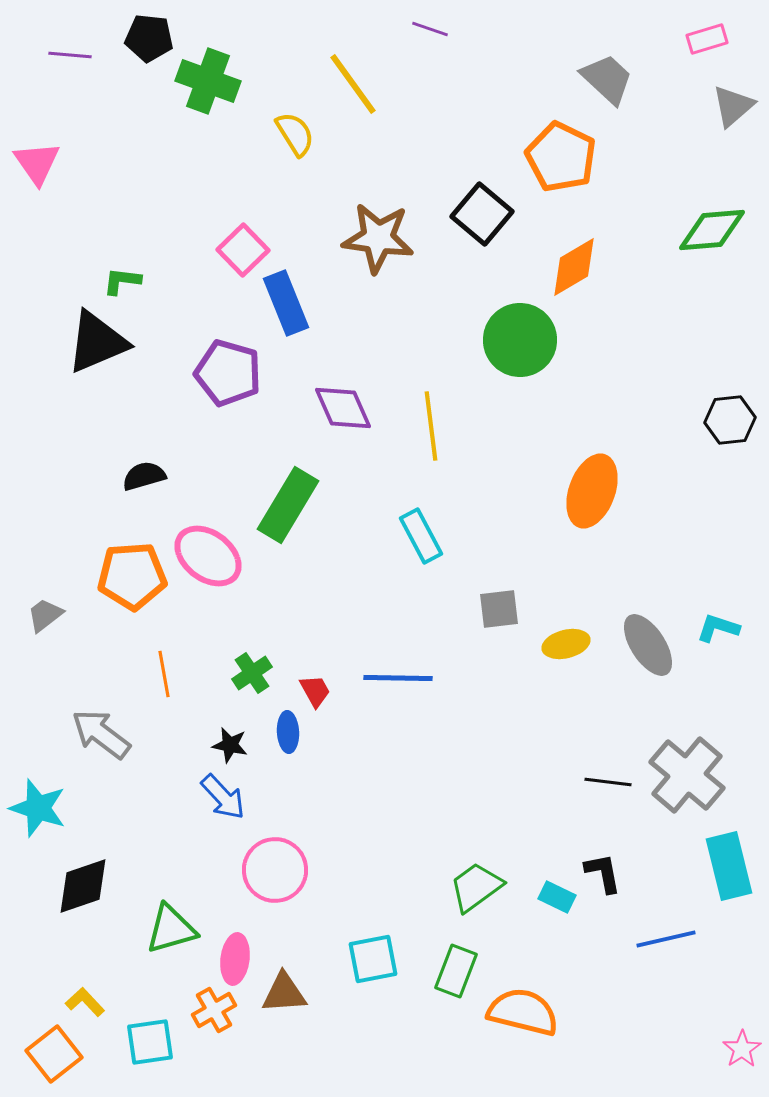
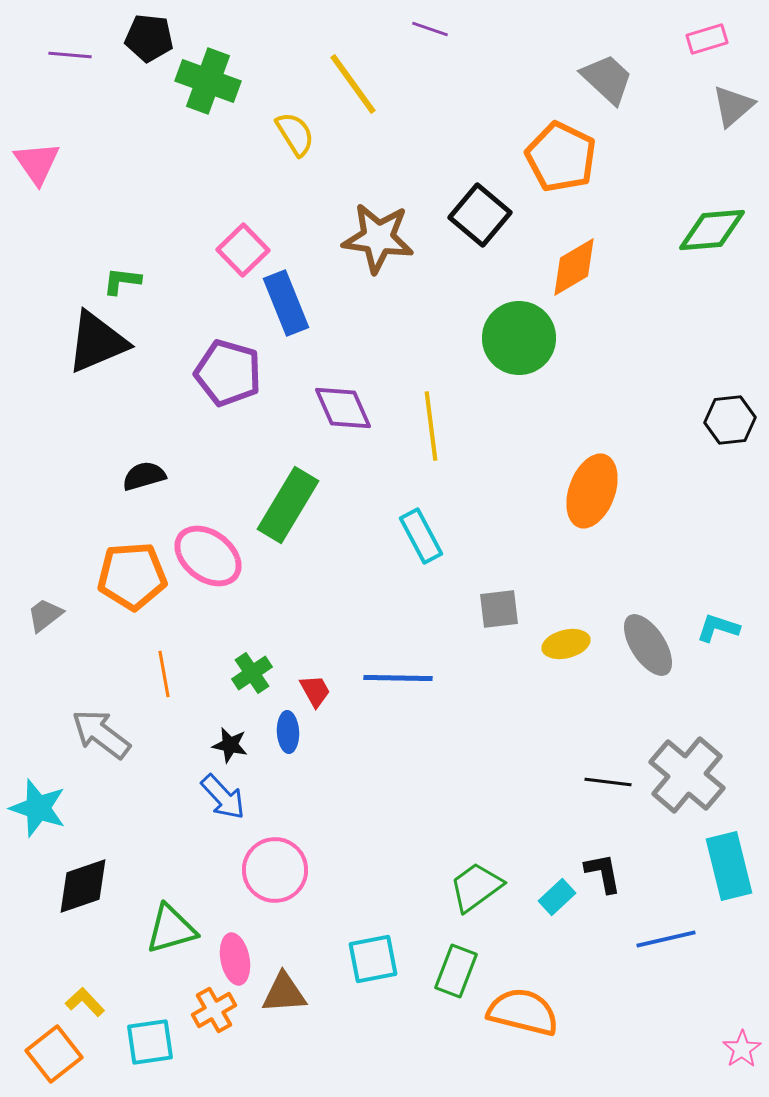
black square at (482, 214): moved 2 px left, 1 px down
green circle at (520, 340): moved 1 px left, 2 px up
cyan rectangle at (557, 897): rotated 69 degrees counterclockwise
pink ellipse at (235, 959): rotated 18 degrees counterclockwise
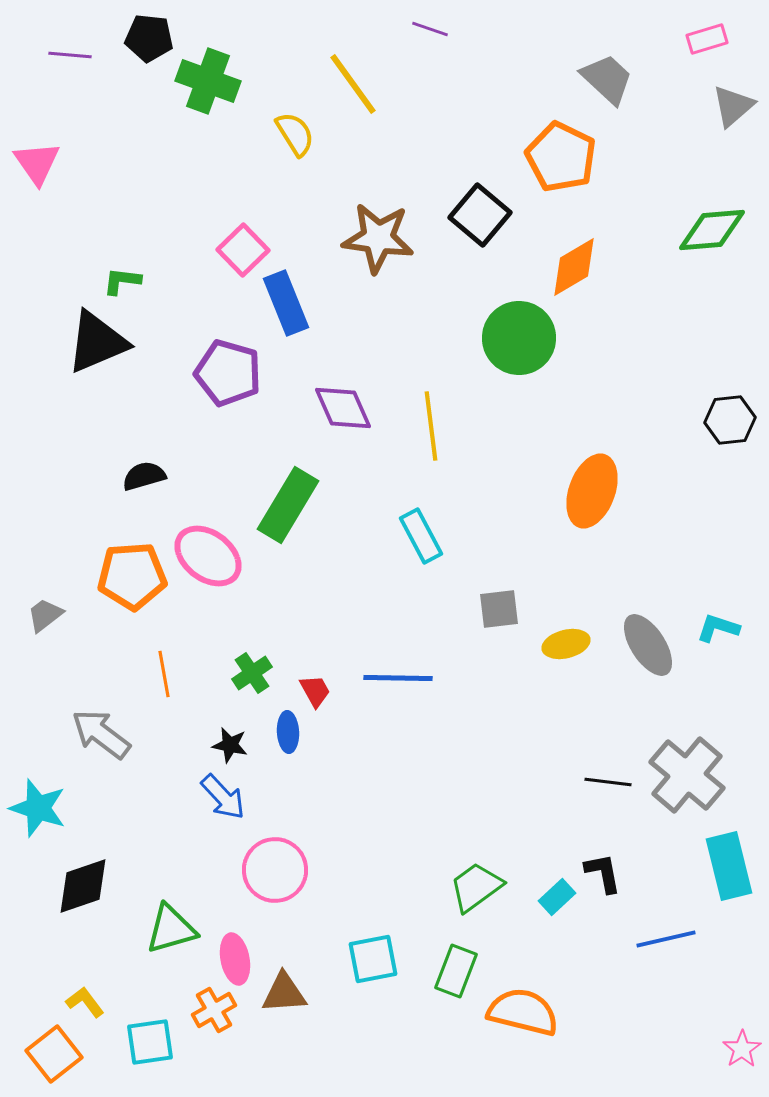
yellow L-shape at (85, 1002): rotated 6 degrees clockwise
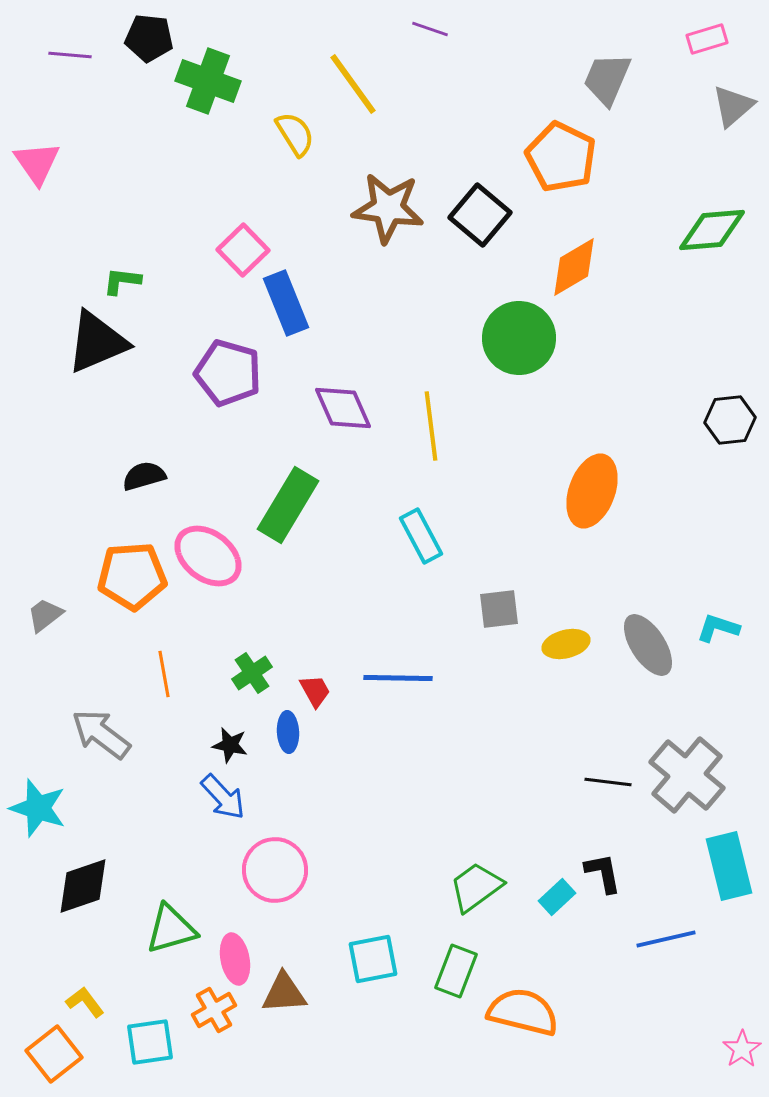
gray trapezoid at (607, 79): rotated 110 degrees counterclockwise
brown star at (378, 238): moved 10 px right, 30 px up
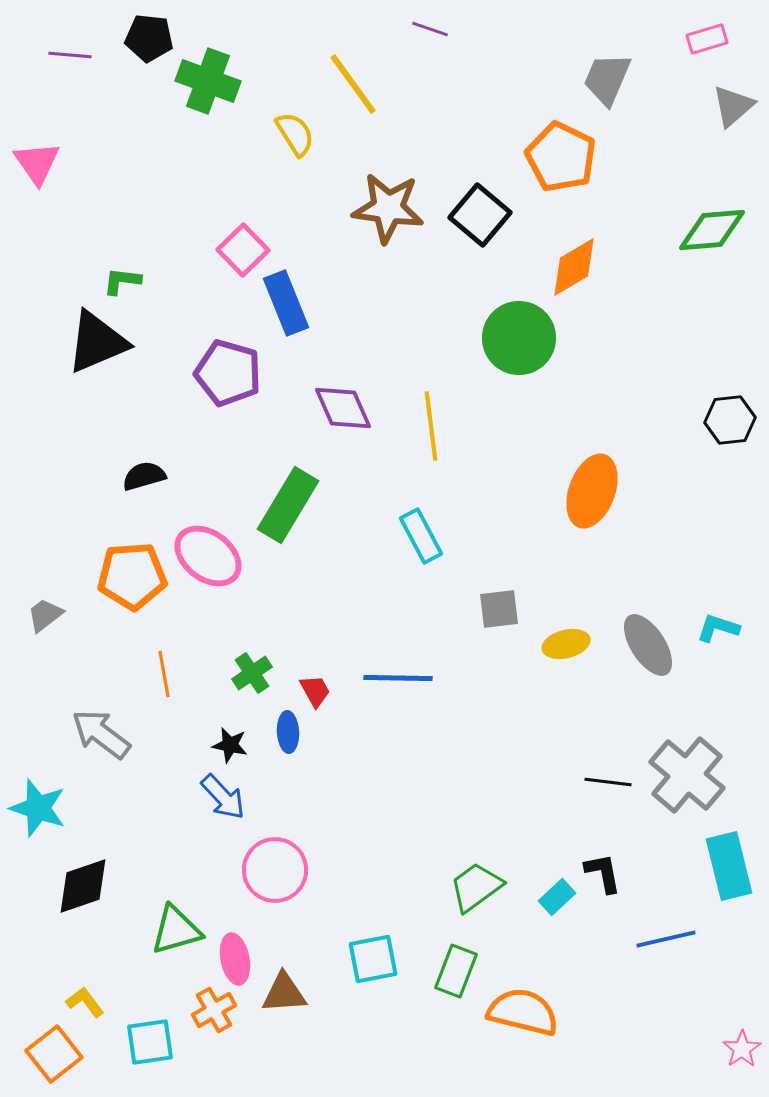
green triangle at (171, 929): moved 5 px right, 1 px down
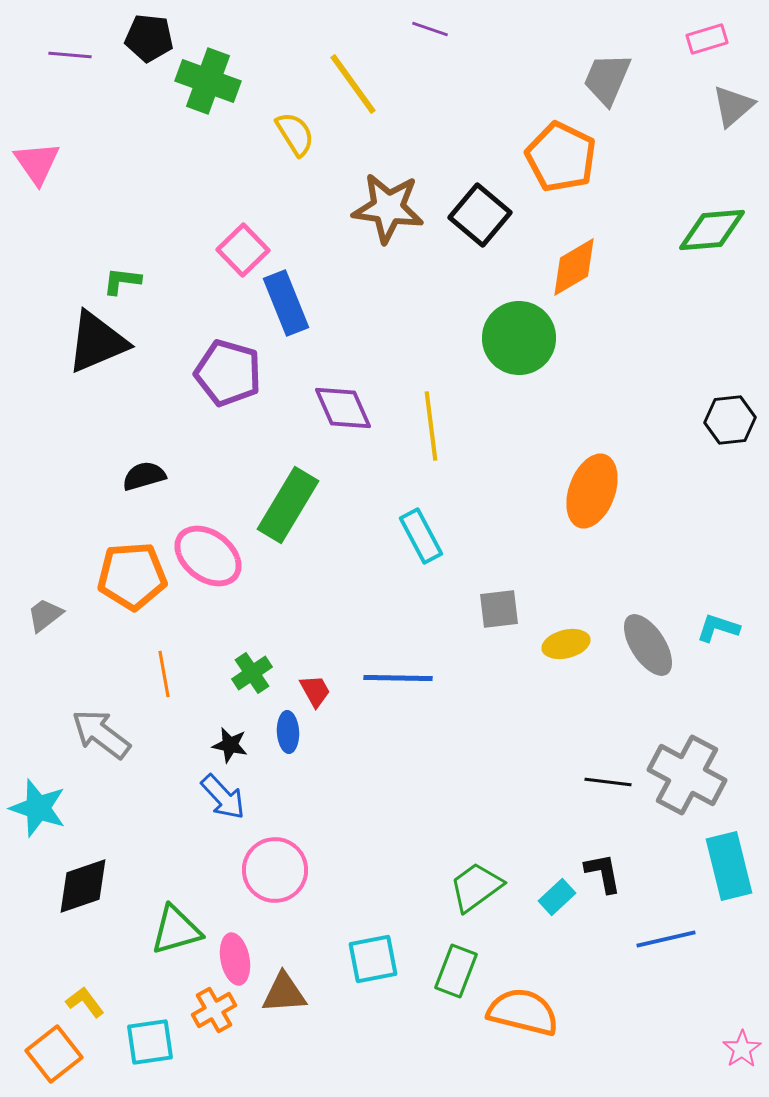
gray cross at (687, 775): rotated 12 degrees counterclockwise
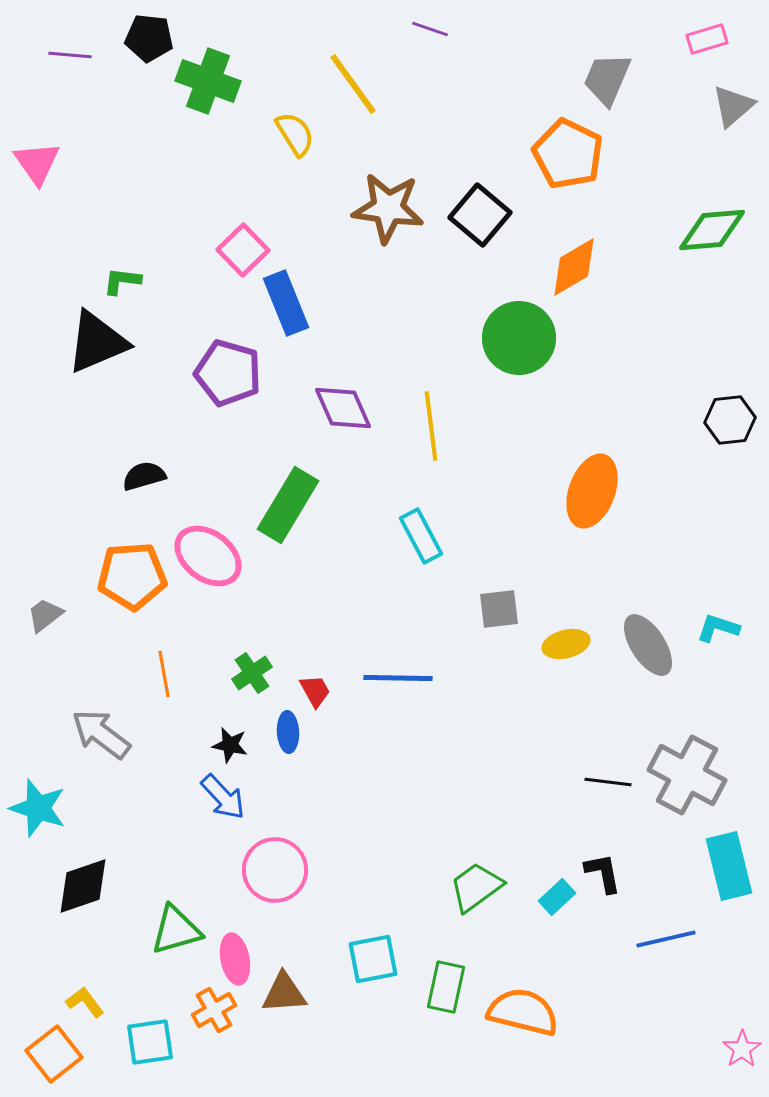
orange pentagon at (561, 157): moved 7 px right, 3 px up
green rectangle at (456, 971): moved 10 px left, 16 px down; rotated 9 degrees counterclockwise
